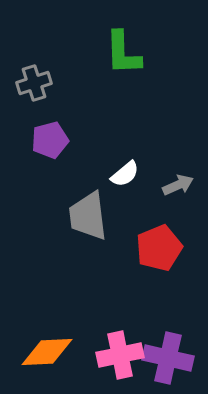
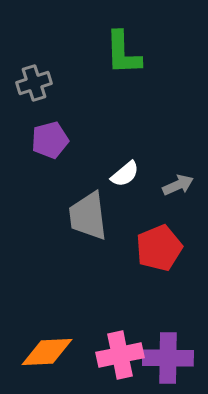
purple cross: rotated 12 degrees counterclockwise
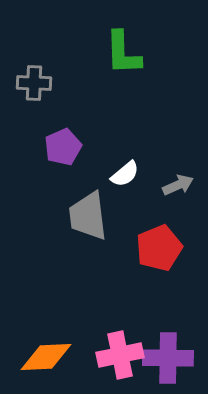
gray cross: rotated 20 degrees clockwise
purple pentagon: moved 13 px right, 7 px down; rotated 9 degrees counterclockwise
orange diamond: moved 1 px left, 5 px down
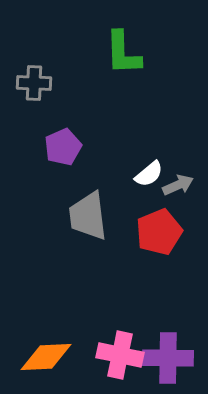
white semicircle: moved 24 px right
red pentagon: moved 16 px up
pink cross: rotated 24 degrees clockwise
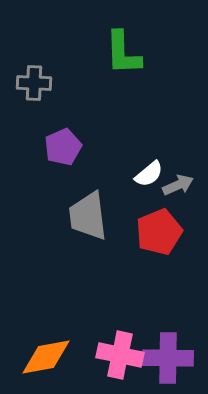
orange diamond: rotated 8 degrees counterclockwise
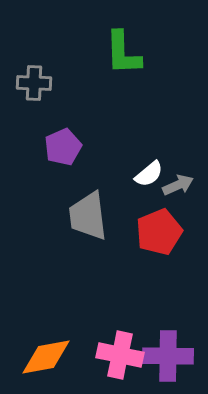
purple cross: moved 2 px up
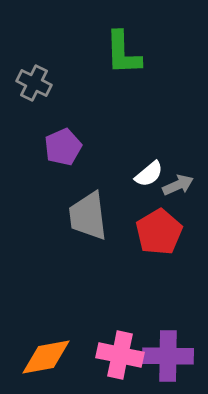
gray cross: rotated 24 degrees clockwise
red pentagon: rotated 9 degrees counterclockwise
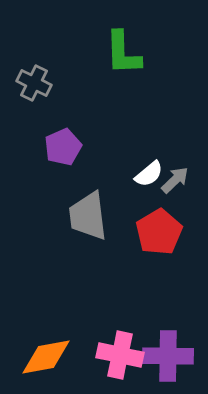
gray arrow: moved 3 px left, 5 px up; rotated 20 degrees counterclockwise
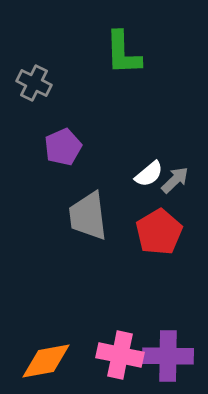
orange diamond: moved 4 px down
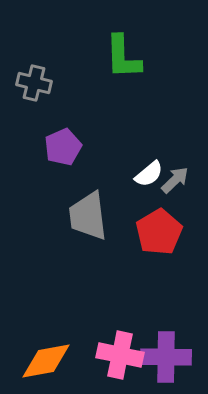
green L-shape: moved 4 px down
gray cross: rotated 12 degrees counterclockwise
purple cross: moved 2 px left, 1 px down
